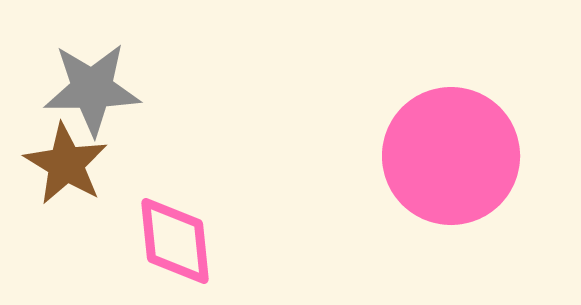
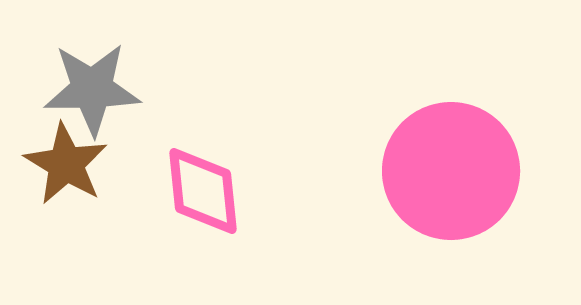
pink circle: moved 15 px down
pink diamond: moved 28 px right, 50 px up
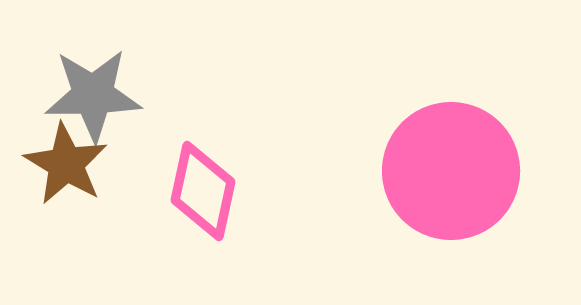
gray star: moved 1 px right, 6 px down
pink diamond: rotated 18 degrees clockwise
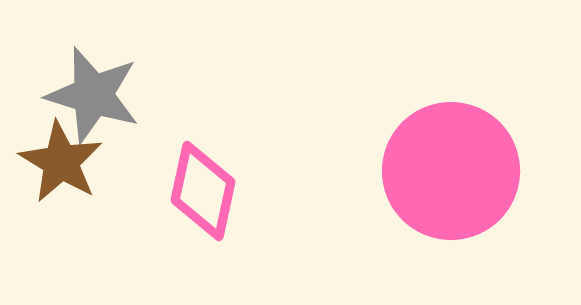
gray star: rotated 18 degrees clockwise
brown star: moved 5 px left, 2 px up
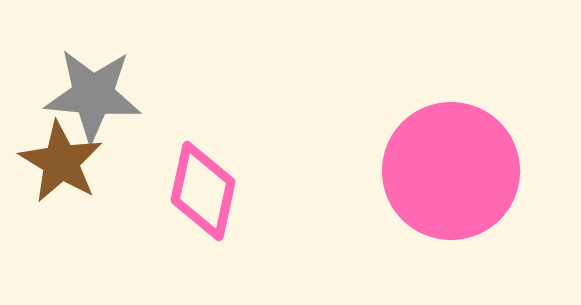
gray star: rotated 12 degrees counterclockwise
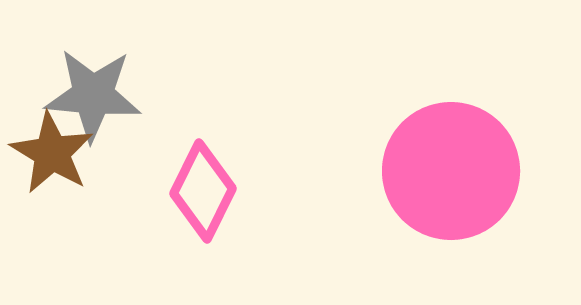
brown star: moved 9 px left, 9 px up
pink diamond: rotated 14 degrees clockwise
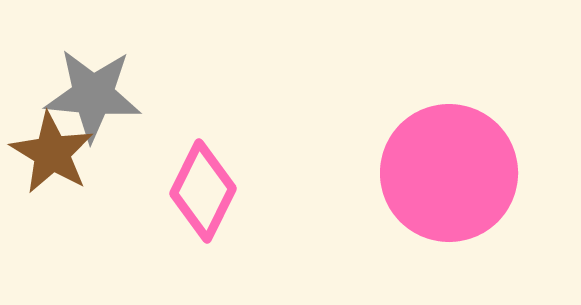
pink circle: moved 2 px left, 2 px down
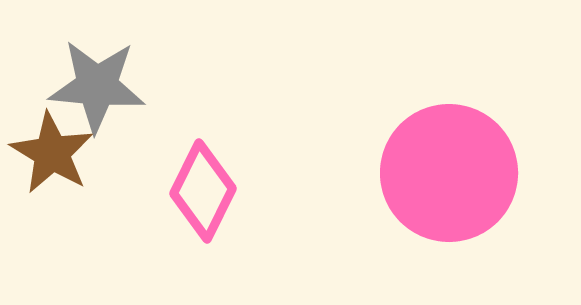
gray star: moved 4 px right, 9 px up
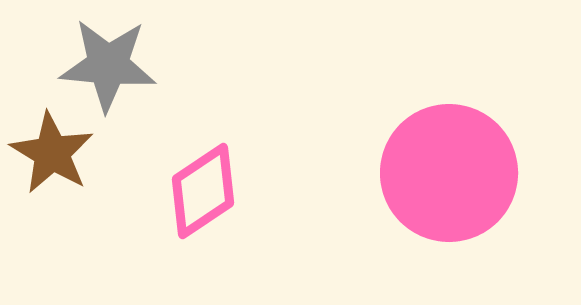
gray star: moved 11 px right, 21 px up
pink diamond: rotated 30 degrees clockwise
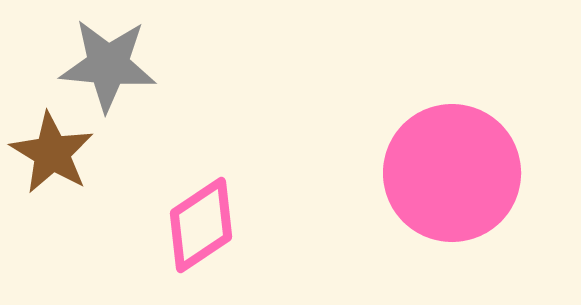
pink circle: moved 3 px right
pink diamond: moved 2 px left, 34 px down
